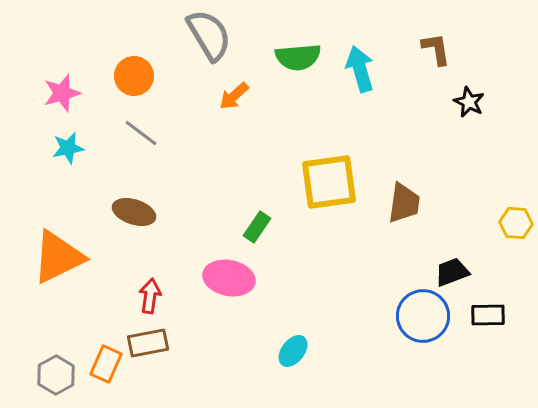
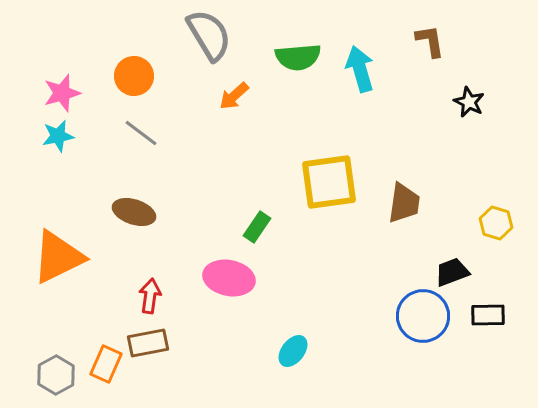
brown L-shape: moved 6 px left, 8 px up
cyan star: moved 10 px left, 12 px up
yellow hexagon: moved 20 px left; rotated 12 degrees clockwise
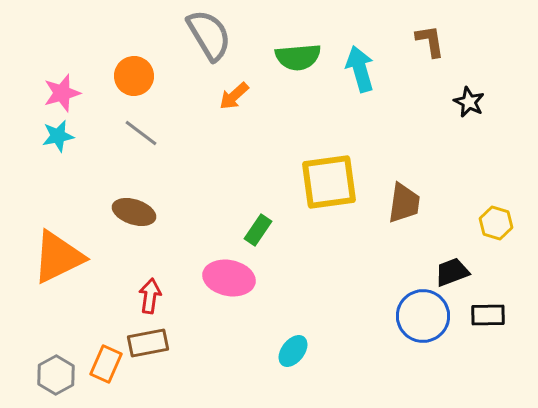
green rectangle: moved 1 px right, 3 px down
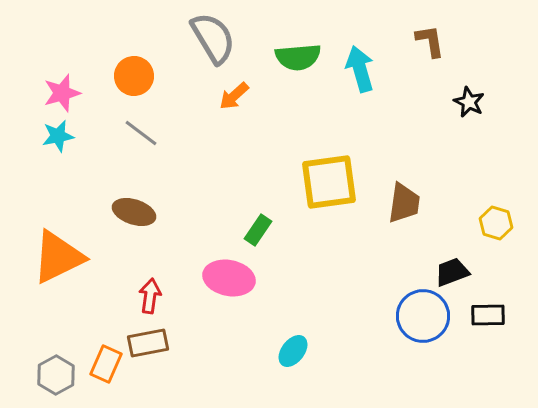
gray semicircle: moved 4 px right, 3 px down
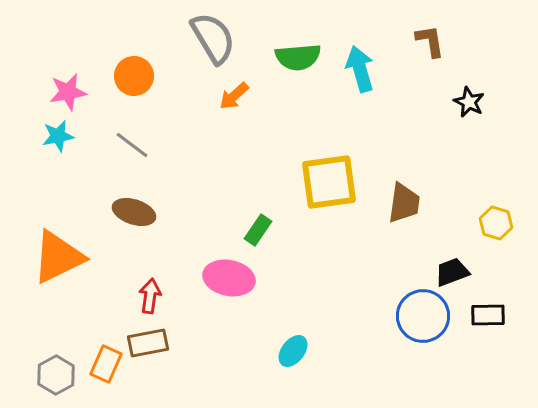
pink star: moved 6 px right, 1 px up; rotated 6 degrees clockwise
gray line: moved 9 px left, 12 px down
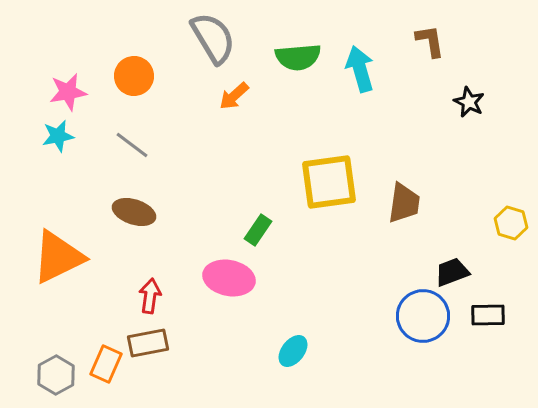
yellow hexagon: moved 15 px right
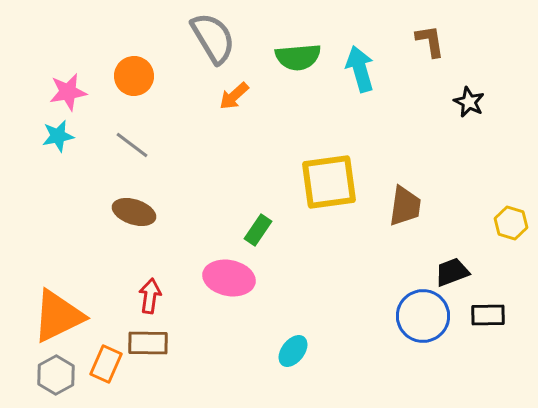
brown trapezoid: moved 1 px right, 3 px down
orange triangle: moved 59 px down
brown rectangle: rotated 12 degrees clockwise
